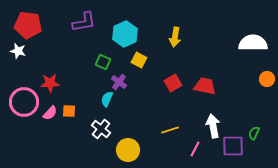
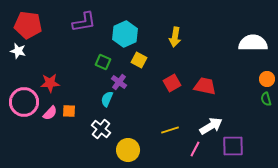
red square: moved 1 px left
white arrow: moved 2 px left; rotated 70 degrees clockwise
green semicircle: moved 12 px right, 34 px up; rotated 40 degrees counterclockwise
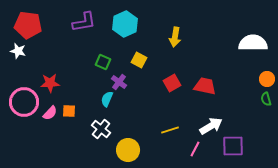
cyan hexagon: moved 10 px up
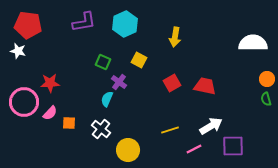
orange square: moved 12 px down
pink line: moved 1 px left; rotated 35 degrees clockwise
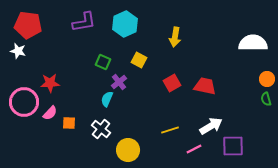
purple cross: rotated 14 degrees clockwise
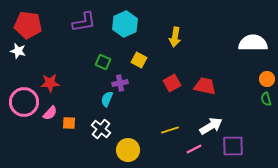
purple cross: moved 1 px right, 1 px down; rotated 28 degrees clockwise
